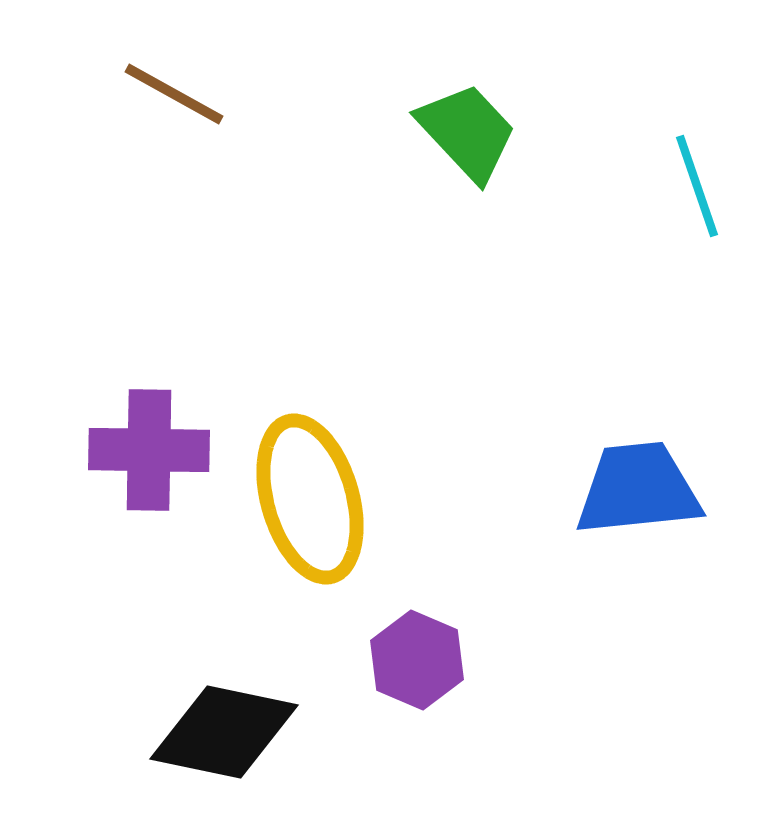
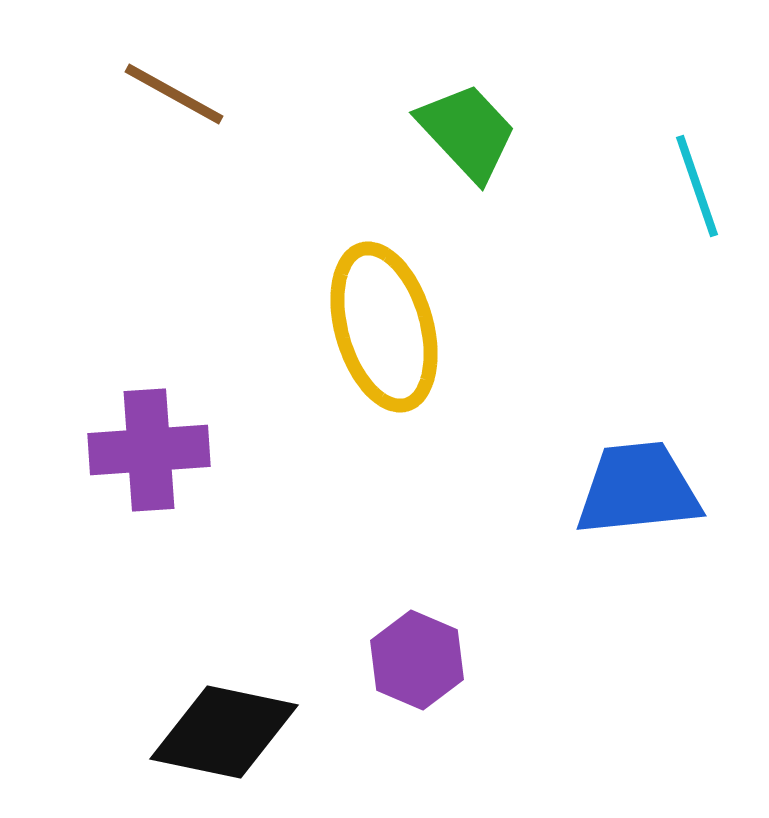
purple cross: rotated 5 degrees counterclockwise
yellow ellipse: moved 74 px right, 172 px up
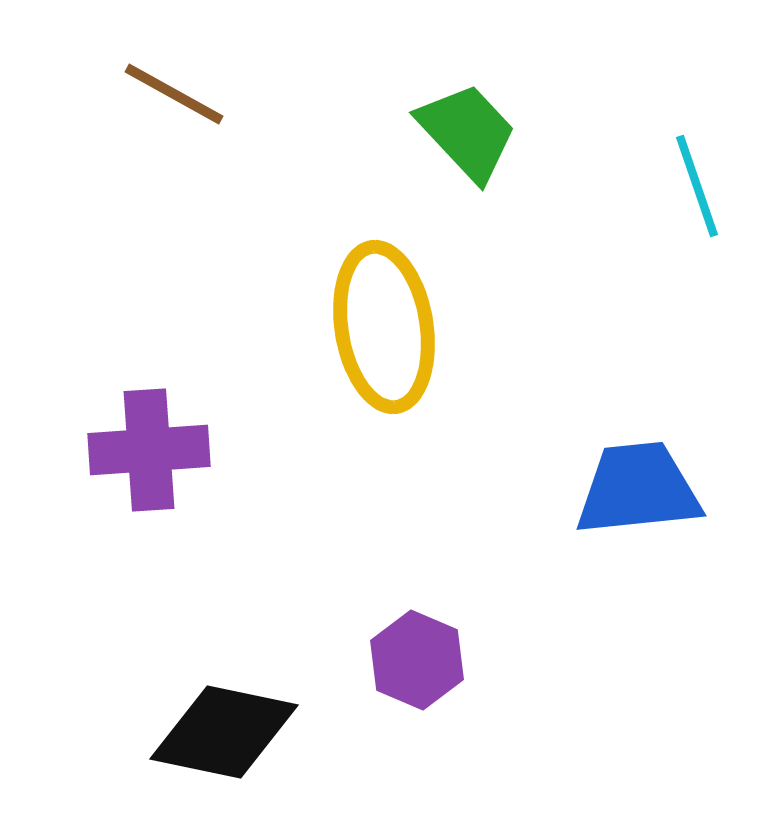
yellow ellipse: rotated 7 degrees clockwise
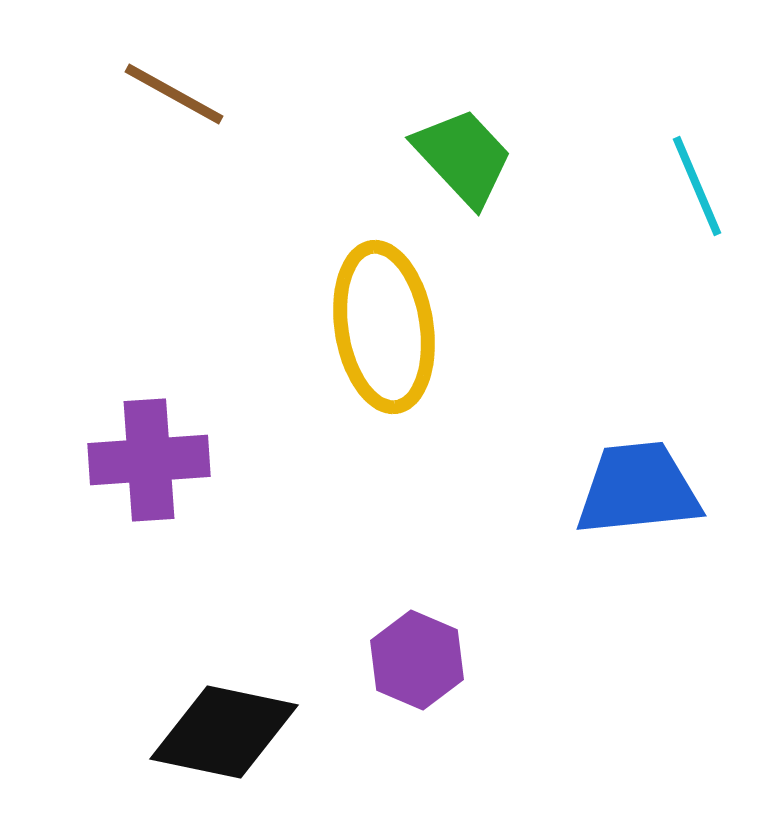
green trapezoid: moved 4 px left, 25 px down
cyan line: rotated 4 degrees counterclockwise
purple cross: moved 10 px down
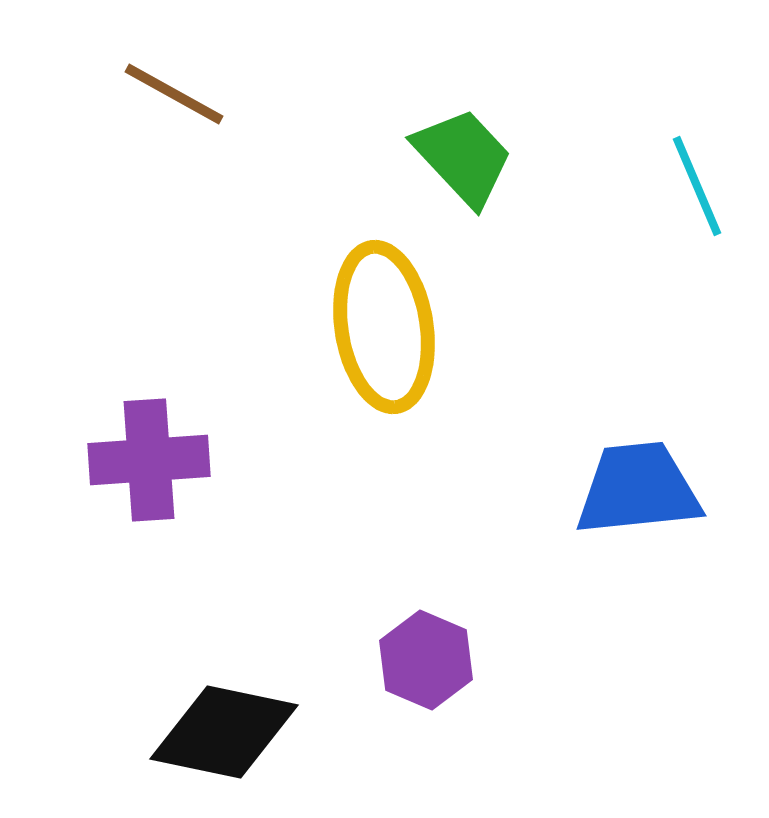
purple hexagon: moved 9 px right
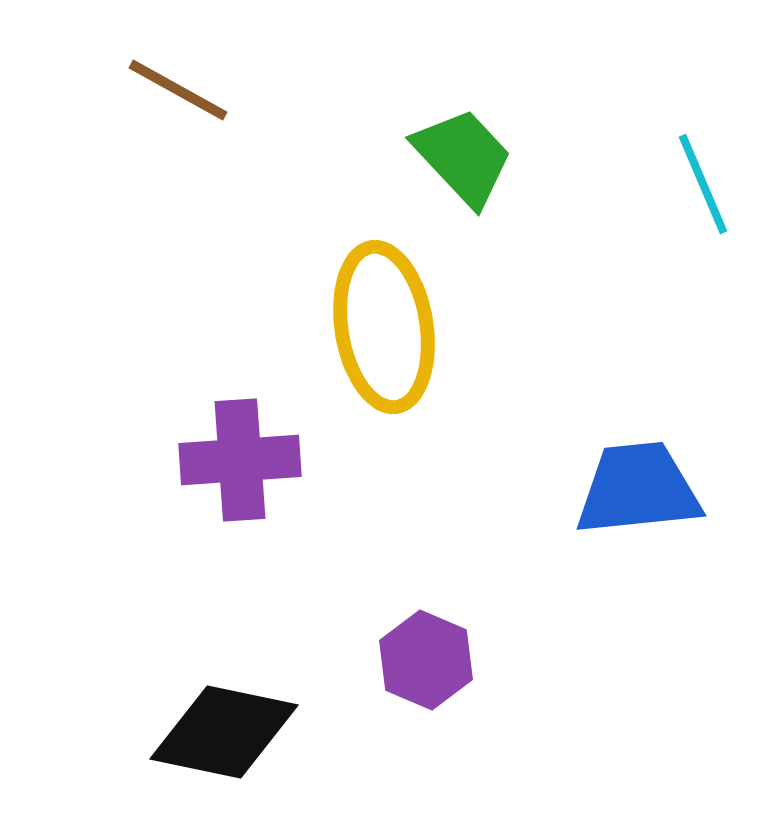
brown line: moved 4 px right, 4 px up
cyan line: moved 6 px right, 2 px up
purple cross: moved 91 px right
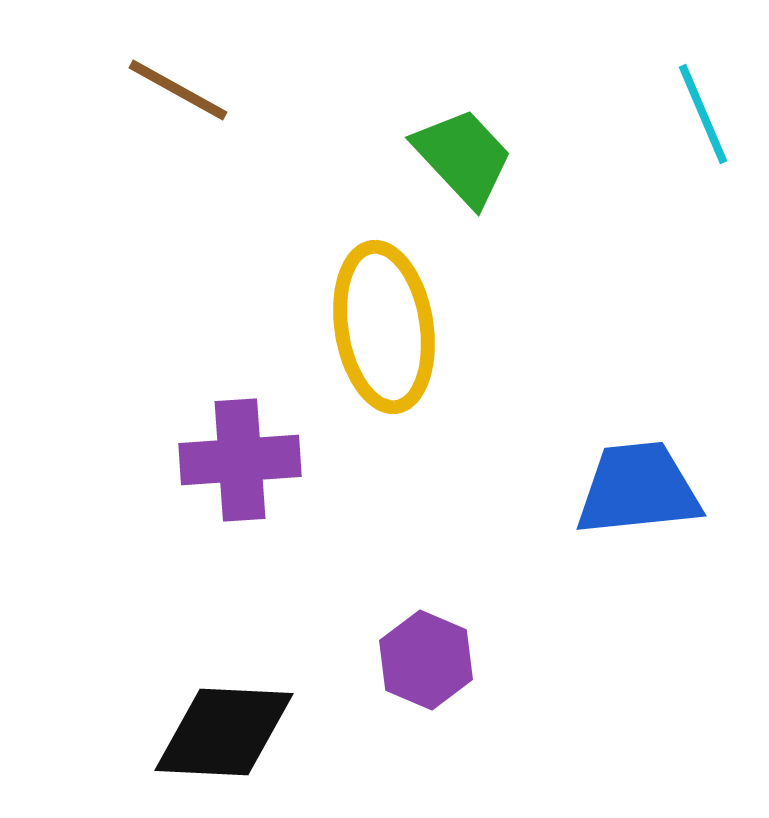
cyan line: moved 70 px up
black diamond: rotated 9 degrees counterclockwise
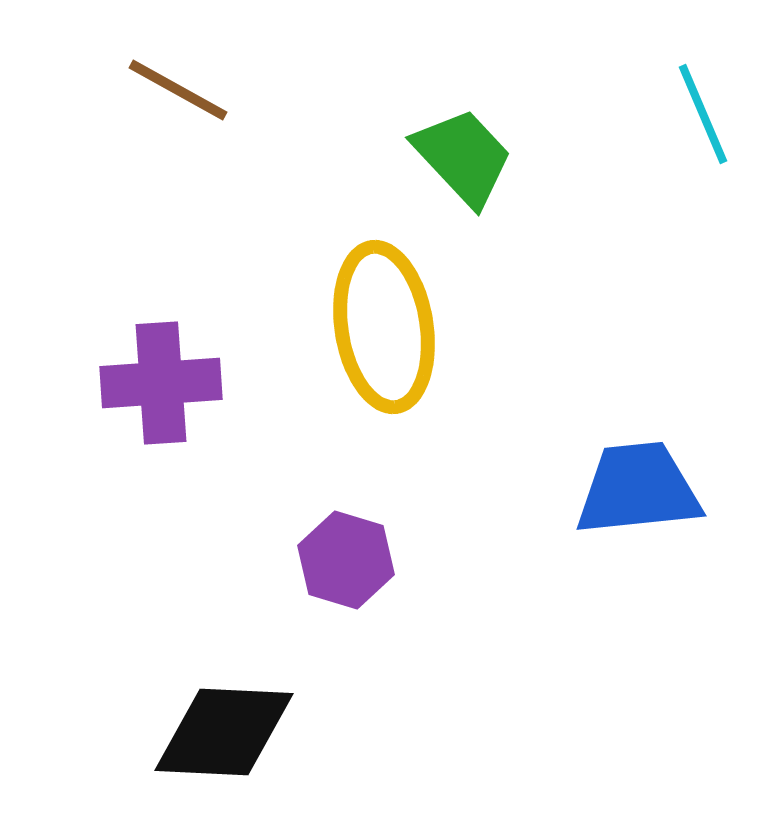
purple cross: moved 79 px left, 77 px up
purple hexagon: moved 80 px left, 100 px up; rotated 6 degrees counterclockwise
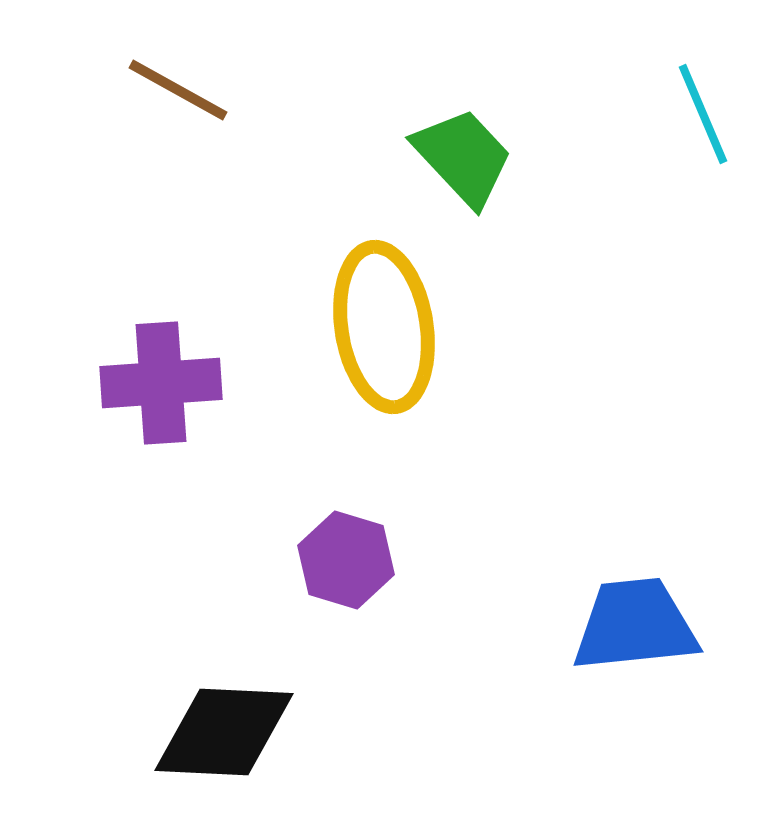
blue trapezoid: moved 3 px left, 136 px down
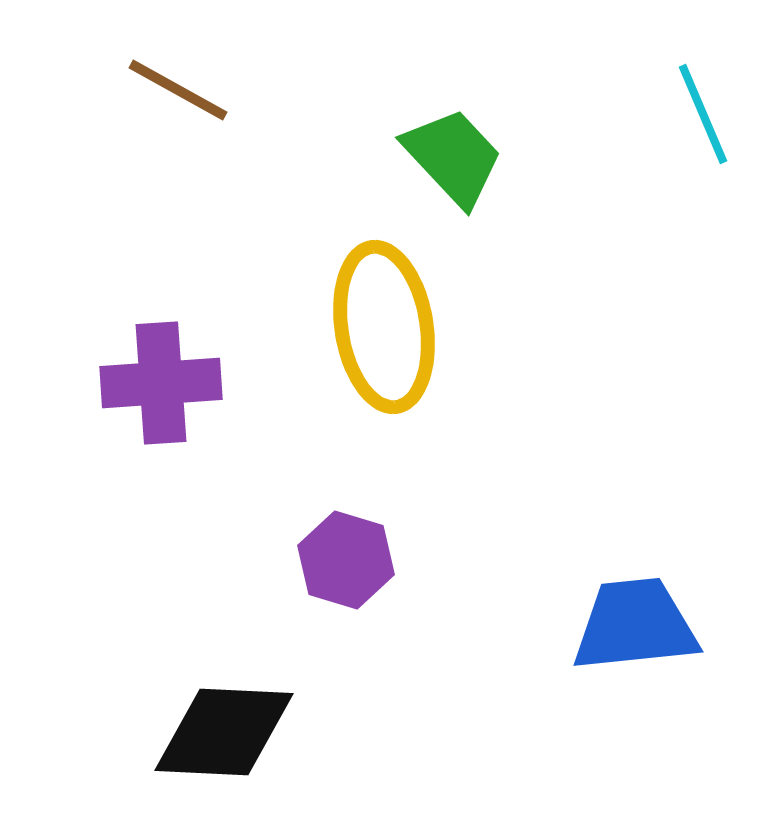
green trapezoid: moved 10 px left
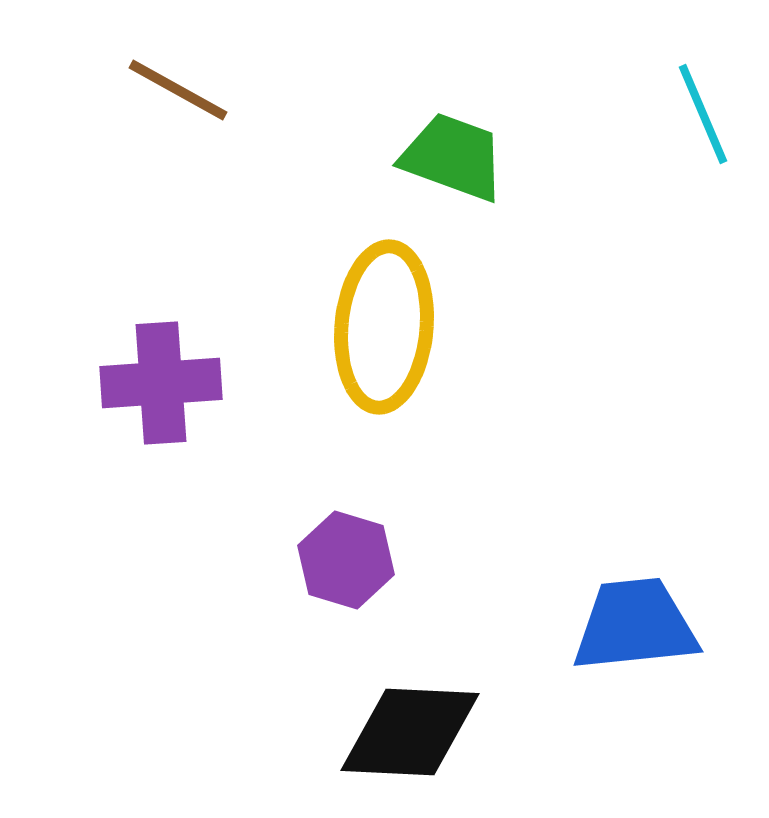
green trapezoid: rotated 27 degrees counterclockwise
yellow ellipse: rotated 14 degrees clockwise
black diamond: moved 186 px right
